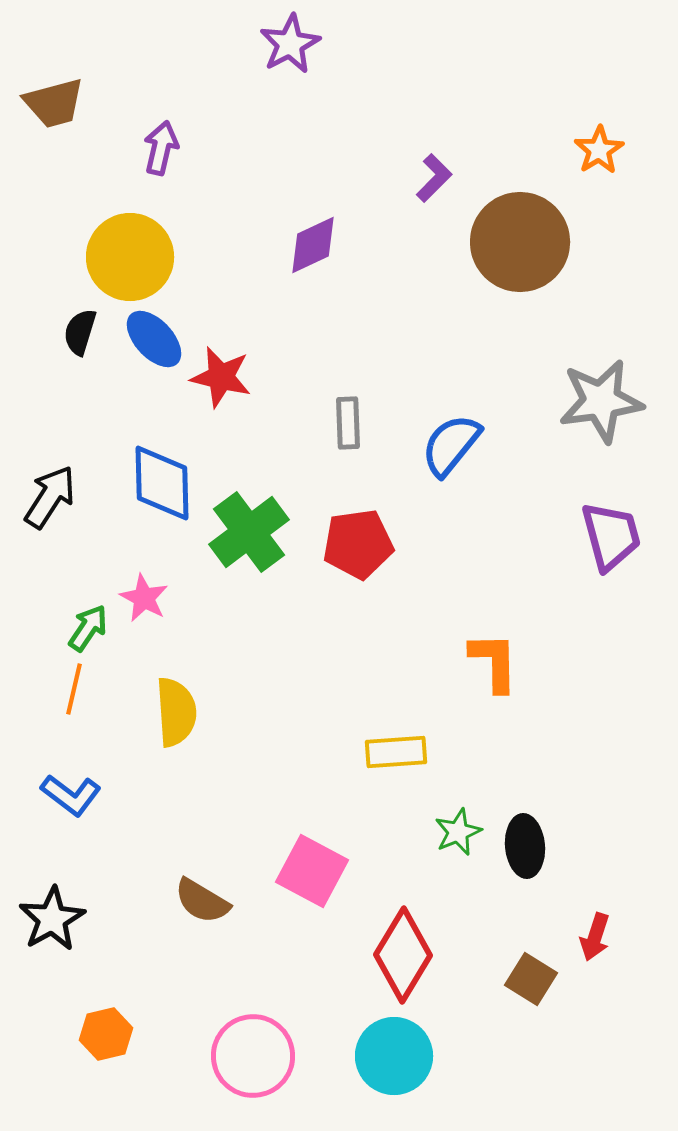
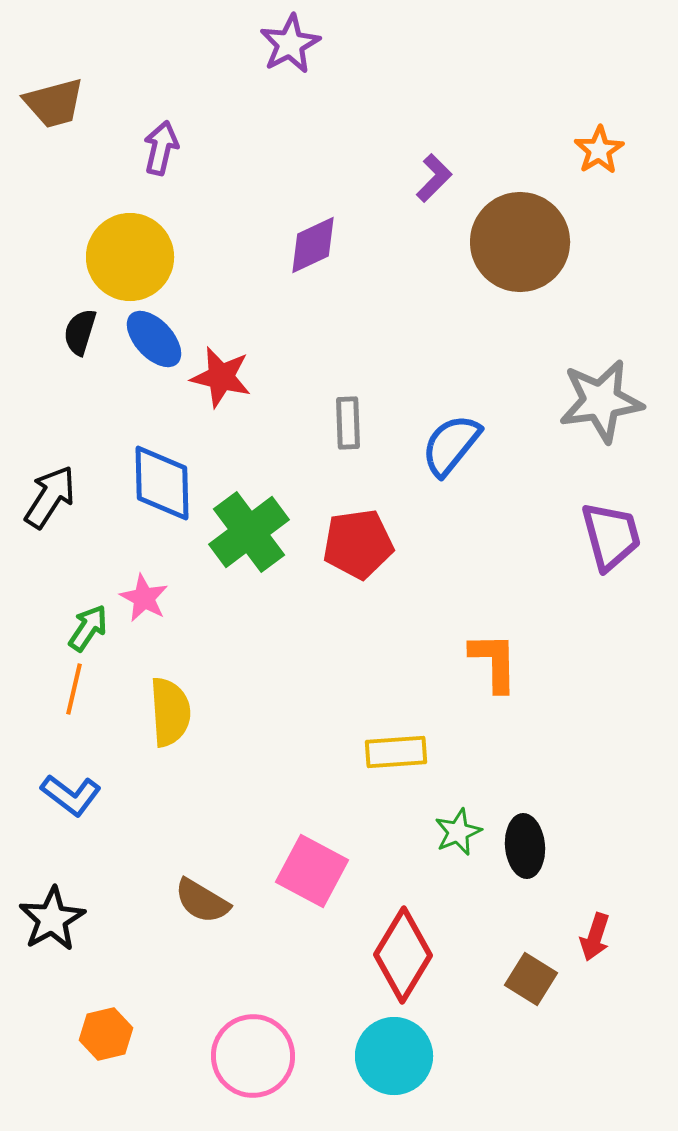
yellow semicircle: moved 6 px left
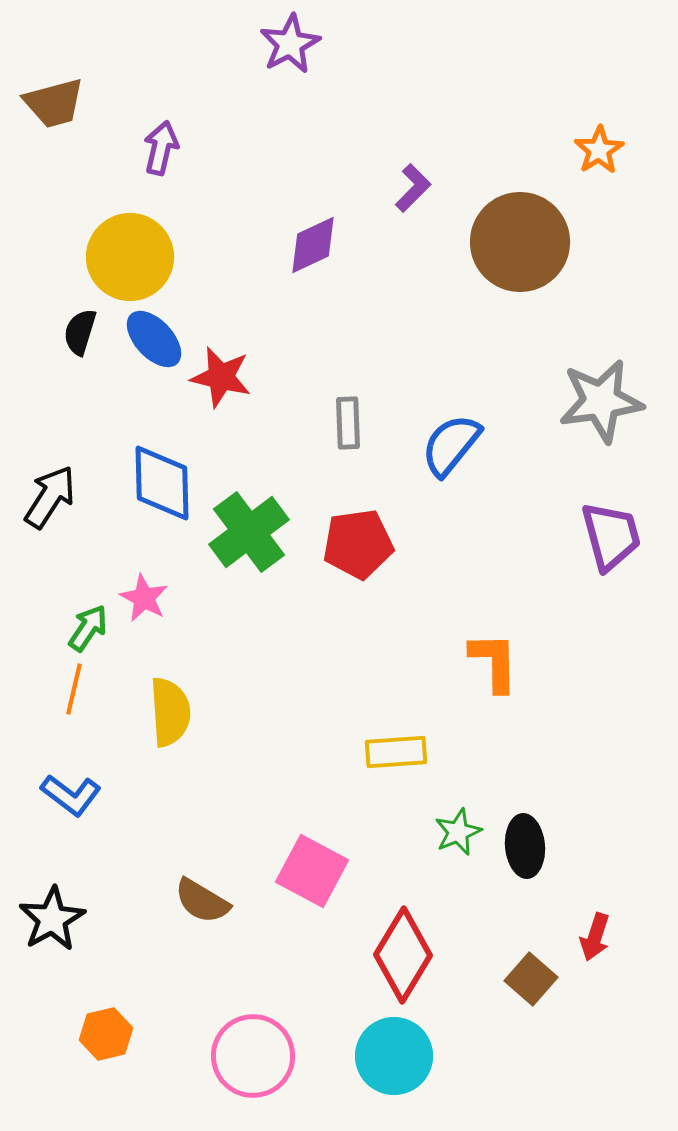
purple L-shape: moved 21 px left, 10 px down
brown square: rotated 9 degrees clockwise
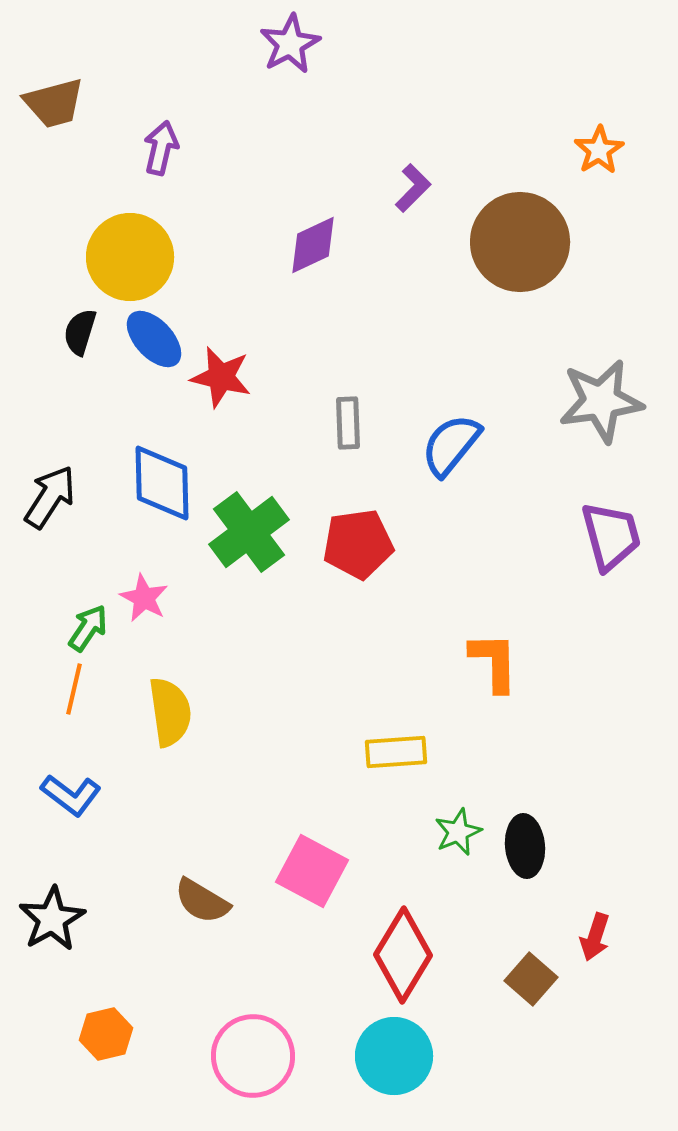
yellow semicircle: rotated 4 degrees counterclockwise
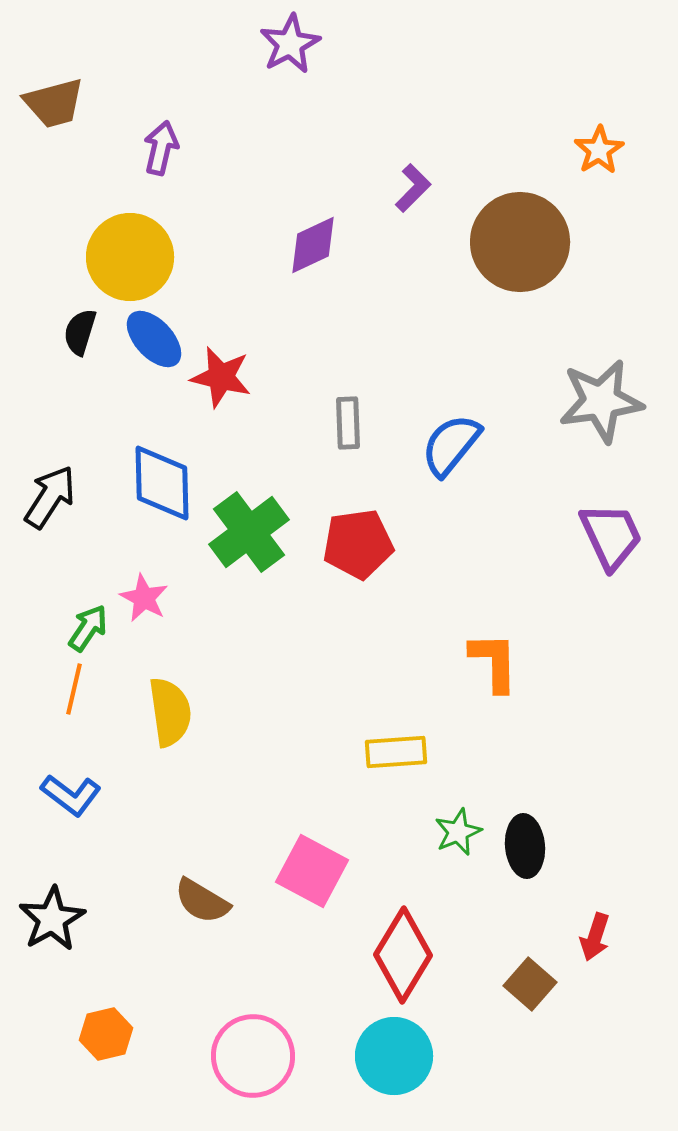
purple trapezoid: rotated 10 degrees counterclockwise
brown square: moved 1 px left, 5 px down
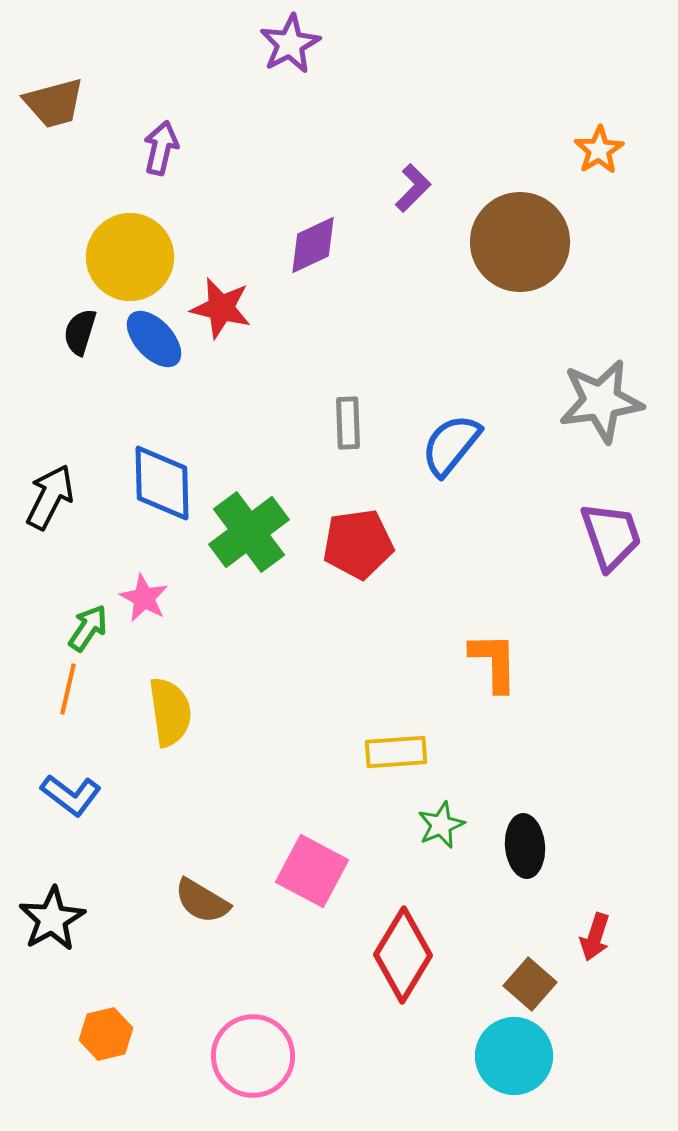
red star: moved 69 px up
black arrow: rotated 6 degrees counterclockwise
purple trapezoid: rotated 6 degrees clockwise
orange line: moved 6 px left
green star: moved 17 px left, 7 px up
cyan circle: moved 120 px right
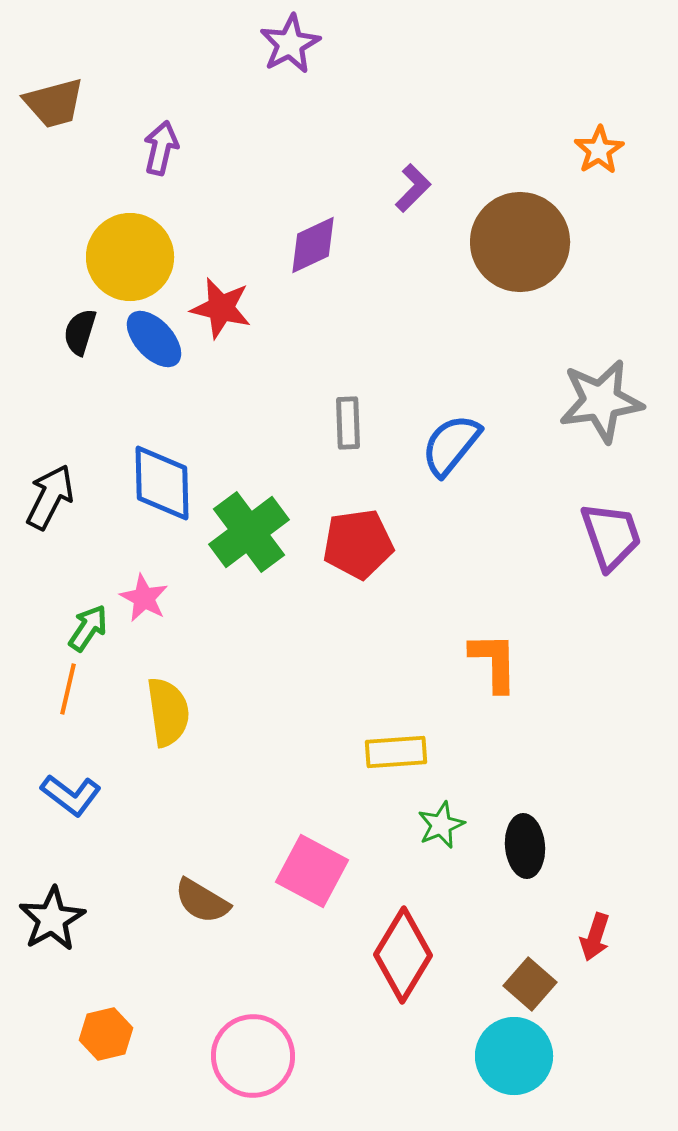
yellow semicircle: moved 2 px left
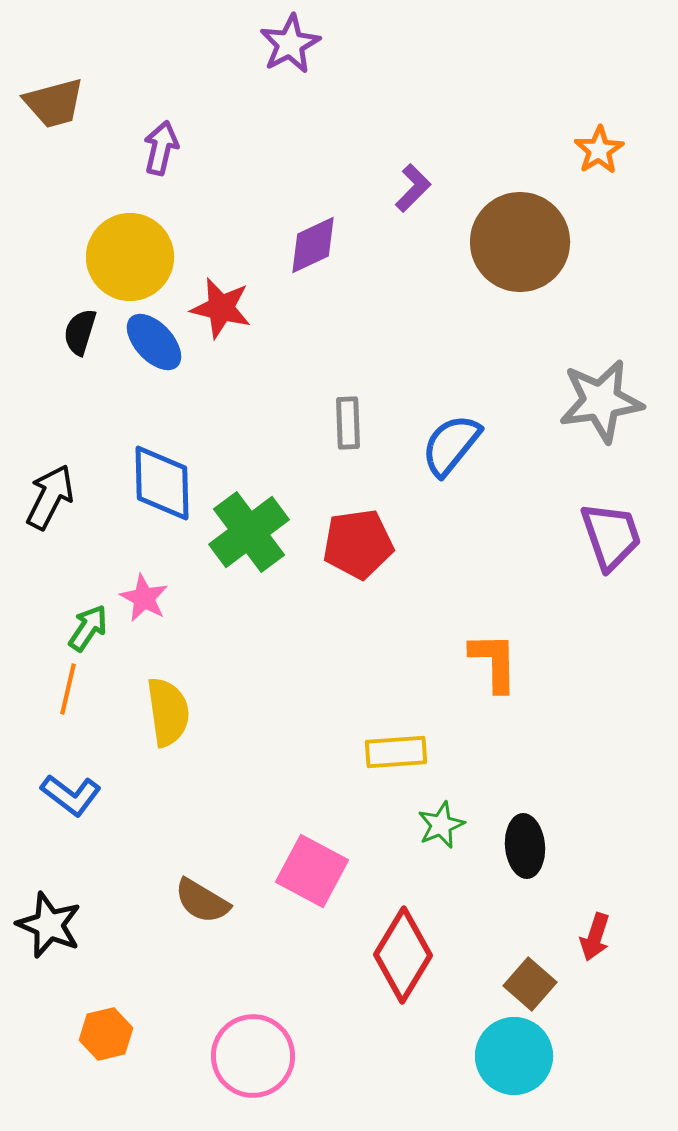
blue ellipse: moved 3 px down
black star: moved 3 px left, 6 px down; rotated 20 degrees counterclockwise
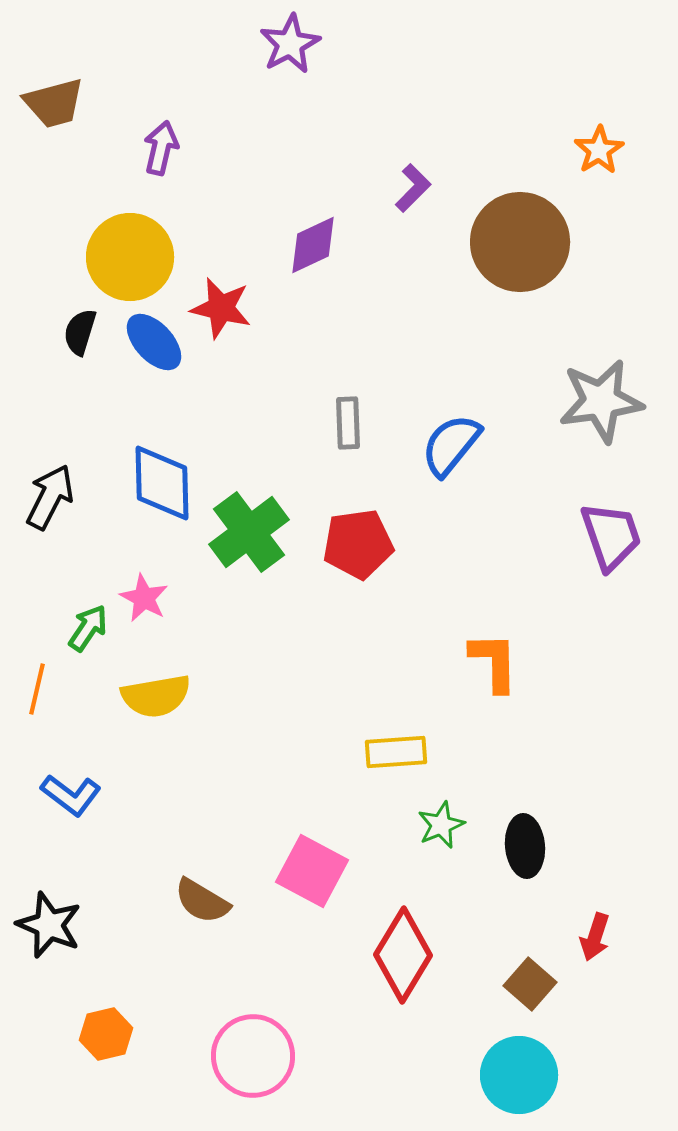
orange line: moved 31 px left
yellow semicircle: moved 12 px left, 16 px up; rotated 88 degrees clockwise
cyan circle: moved 5 px right, 19 px down
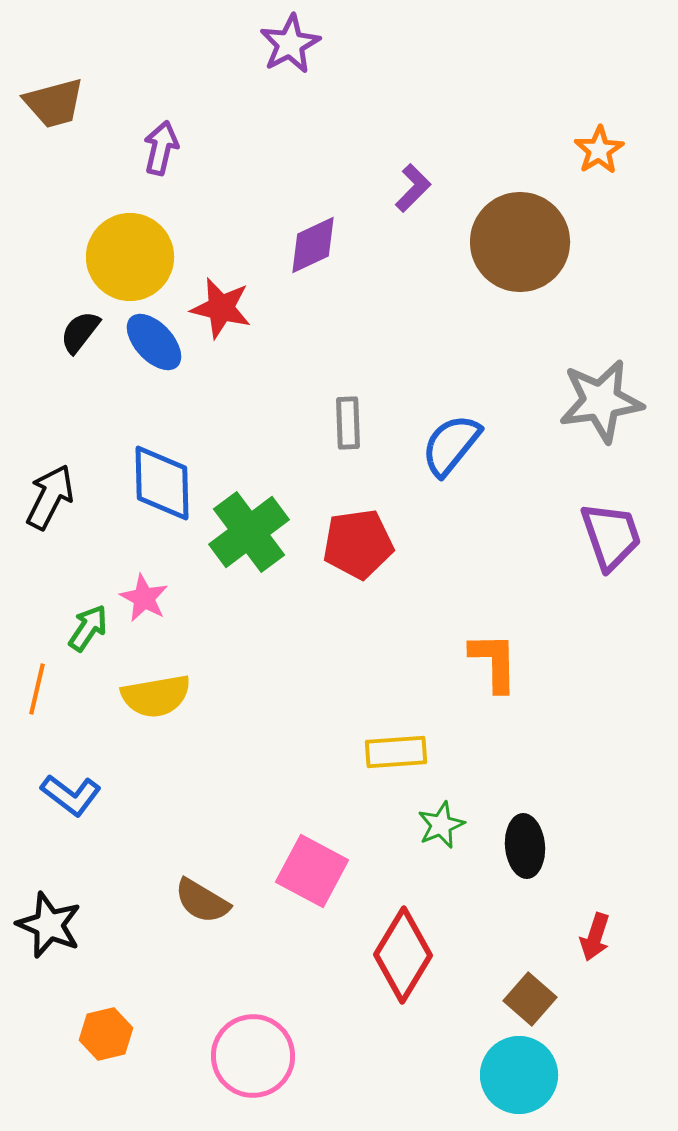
black semicircle: rotated 21 degrees clockwise
brown square: moved 15 px down
